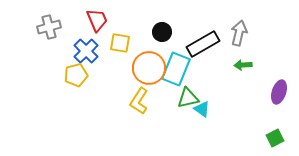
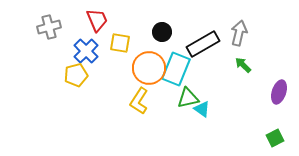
green arrow: rotated 48 degrees clockwise
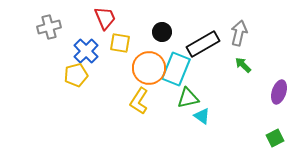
red trapezoid: moved 8 px right, 2 px up
cyan triangle: moved 7 px down
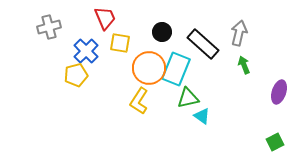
black rectangle: rotated 72 degrees clockwise
green arrow: moved 1 px right; rotated 24 degrees clockwise
green square: moved 4 px down
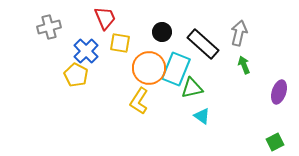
yellow pentagon: rotated 30 degrees counterclockwise
green triangle: moved 4 px right, 10 px up
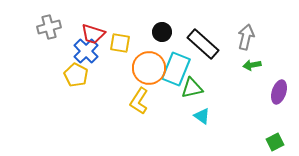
red trapezoid: moved 12 px left, 16 px down; rotated 130 degrees clockwise
gray arrow: moved 7 px right, 4 px down
green arrow: moved 8 px right; rotated 78 degrees counterclockwise
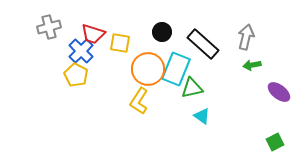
blue cross: moved 5 px left
orange circle: moved 1 px left, 1 px down
purple ellipse: rotated 70 degrees counterclockwise
